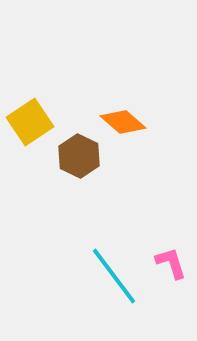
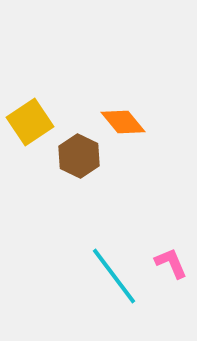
orange diamond: rotated 9 degrees clockwise
pink L-shape: rotated 6 degrees counterclockwise
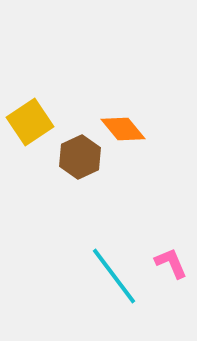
orange diamond: moved 7 px down
brown hexagon: moved 1 px right, 1 px down; rotated 9 degrees clockwise
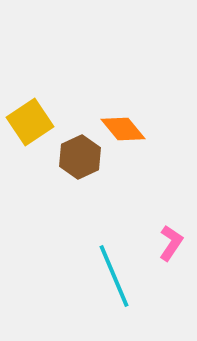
pink L-shape: moved 20 px up; rotated 57 degrees clockwise
cyan line: rotated 14 degrees clockwise
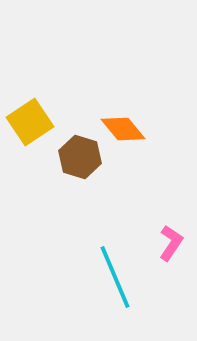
brown hexagon: rotated 18 degrees counterclockwise
cyan line: moved 1 px right, 1 px down
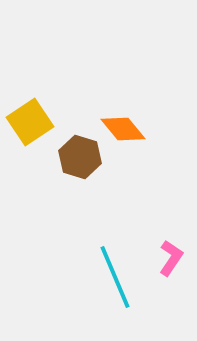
pink L-shape: moved 15 px down
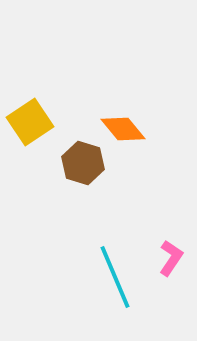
brown hexagon: moved 3 px right, 6 px down
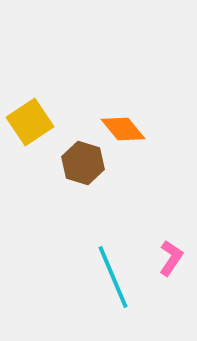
cyan line: moved 2 px left
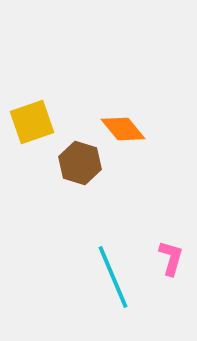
yellow square: moved 2 px right; rotated 15 degrees clockwise
brown hexagon: moved 3 px left
pink L-shape: rotated 18 degrees counterclockwise
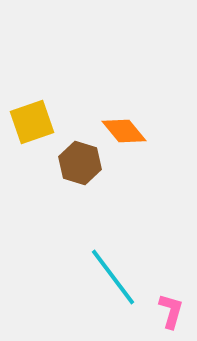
orange diamond: moved 1 px right, 2 px down
pink L-shape: moved 53 px down
cyan line: rotated 14 degrees counterclockwise
